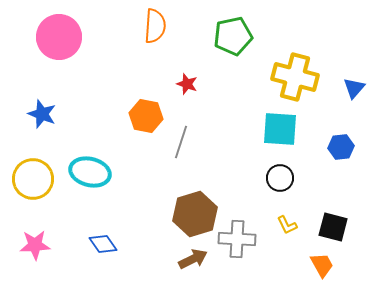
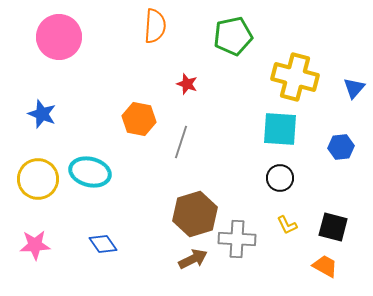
orange hexagon: moved 7 px left, 3 px down
yellow circle: moved 5 px right
orange trapezoid: moved 3 px right, 1 px down; rotated 32 degrees counterclockwise
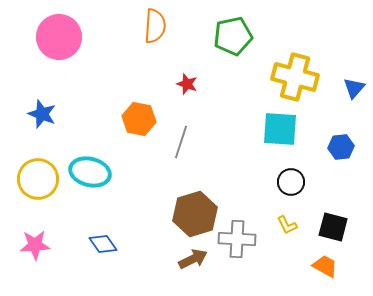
black circle: moved 11 px right, 4 px down
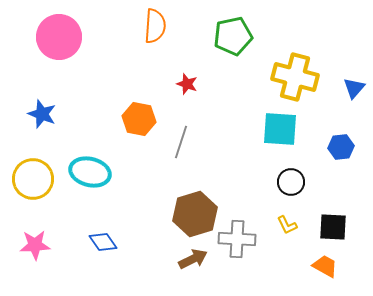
yellow circle: moved 5 px left
black square: rotated 12 degrees counterclockwise
blue diamond: moved 2 px up
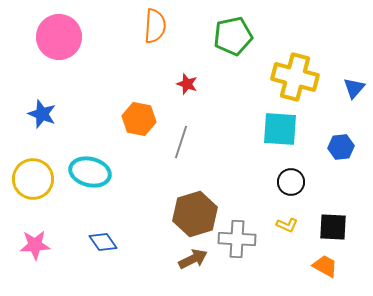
yellow L-shape: rotated 40 degrees counterclockwise
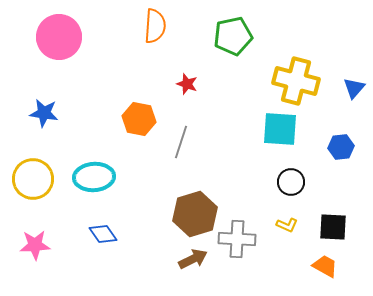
yellow cross: moved 1 px right, 4 px down
blue star: moved 2 px right, 1 px up; rotated 12 degrees counterclockwise
cyan ellipse: moved 4 px right, 5 px down; rotated 18 degrees counterclockwise
blue diamond: moved 8 px up
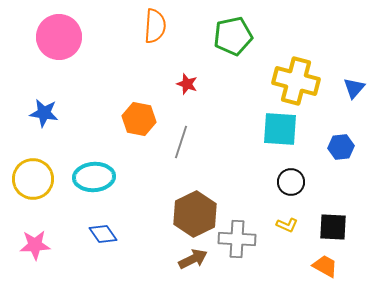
brown hexagon: rotated 9 degrees counterclockwise
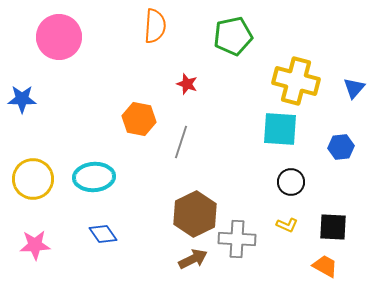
blue star: moved 22 px left, 14 px up; rotated 8 degrees counterclockwise
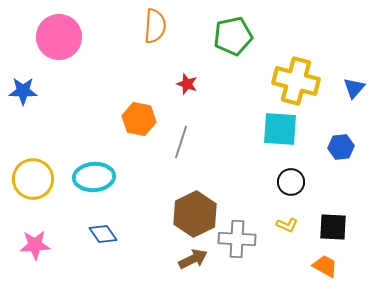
blue star: moved 1 px right, 8 px up
